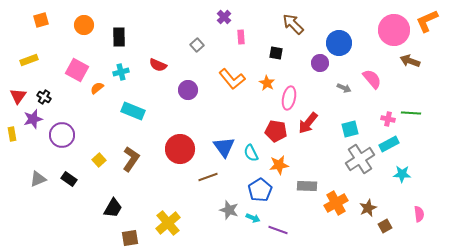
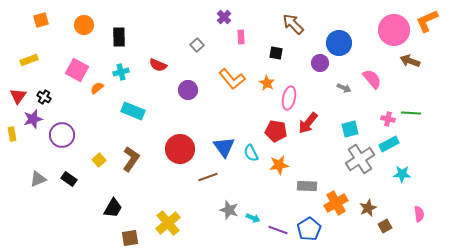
blue pentagon at (260, 190): moved 49 px right, 39 px down
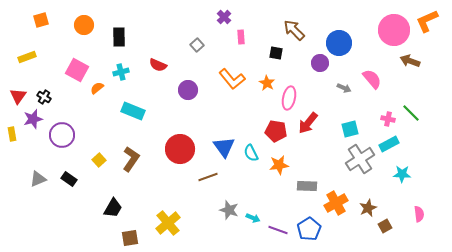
brown arrow at (293, 24): moved 1 px right, 6 px down
yellow rectangle at (29, 60): moved 2 px left, 3 px up
green line at (411, 113): rotated 42 degrees clockwise
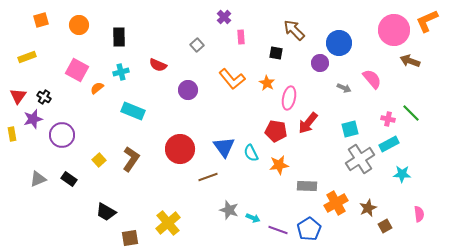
orange circle at (84, 25): moved 5 px left
black trapezoid at (113, 208): moved 7 px left, 4 px down; rotated 90 degrees clockwise
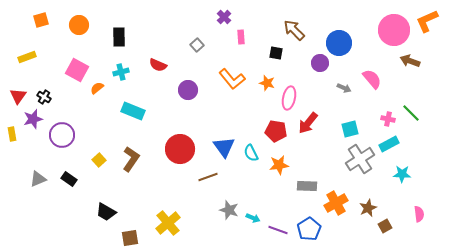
orange star at (267, 83): rotated 14 degrees counterclockwise
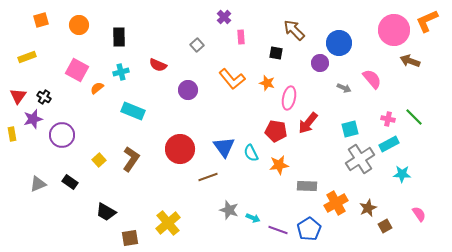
green line at (411, 113): moved 3 px right, 4 px down
gray triangle at (38, 179): moved 5 px down
black rectangle at (69, 179): moved 1 px right, 3 px down
pink semicircle at (419, 214): rotated 28 degrees counterclockwise
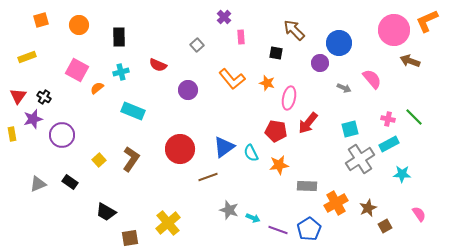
blue triangle at (224, 147): rotated 30 degrees clockwise
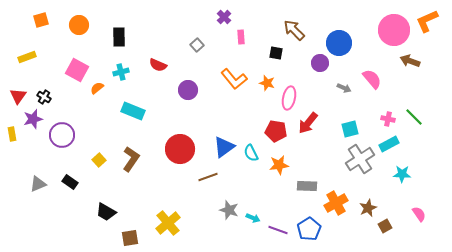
orange L-shape at (232, 79): moved 2 px right
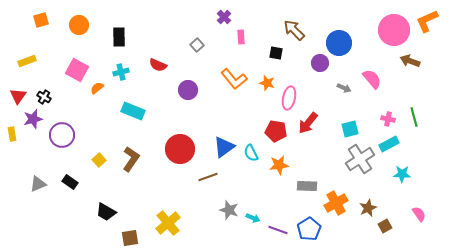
yellow rectangle at (27, 57): moved 4 px down
green line at (414, 117): rotated 30 degrees clockwise
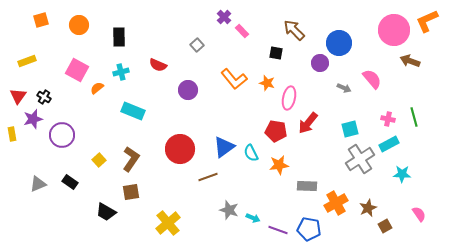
pink rectangle at (241, 37): moved 1 px right, 6 px up; rotated 40 degrees counterclockwise
blue pentagon at (309, 229): rotated 30 degrees counterclockwise
brown square at (130, 238): moved 1 px right, 46 px up
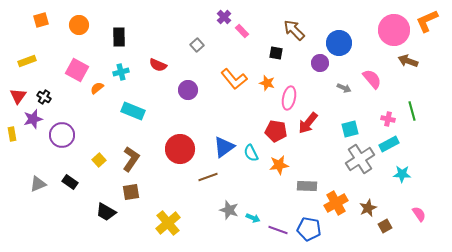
brown arrow at (410, 61): moved 2 px left
green line at (414, 117): moved 2 px left, 6 px up
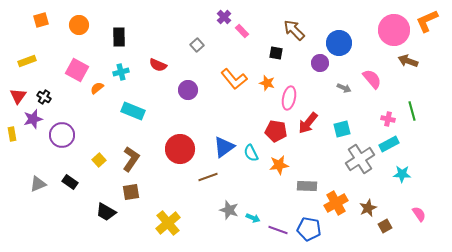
cyan square at (350, 129): moved 8 px left
